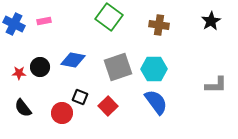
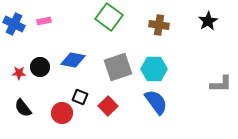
black star: moved 3 px left
gray L-shape: moved 5 px right, 1 px up
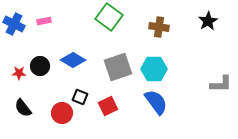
brown cross: moved 2 px down
blue diamond: rotated 20 degrees clockwise
black circle: moved 1 px up
red square: rotated 18 degrees clockwise
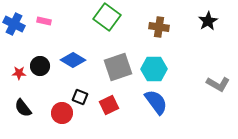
green square: moved 2 px left
pink rectangle: rotated 24 degrees clockwise
gray L-shape: moved 3 px left; rotated 30 degrees clockwise
red square: moved 1 px right, 1 px up
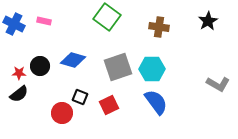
blue diamond: rotated 15 degrees counterclockwise
cyan hexagon: moved 2 px left
black semicircle: moved 4 px left, 14 px up; rotated 90 degrees counterclockwise
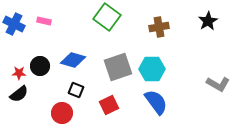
brown cross: rotated 18 degrees counterclockwise
black square: moved 4 px left, 7 px up
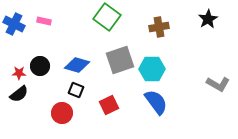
black star: moved 2 px up
blue diamond: moved 4 px right, 5 px down
gray square: moved 2 px right, 7 px up
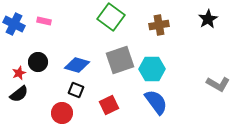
green square: moved 4 px right
brown cross: moved 2 px up
black circle: moved 2 px left, 4 px up
red star: rotated 24 degrees counterclockwise
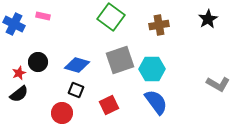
pink rectangle: moved 1 px left, 5 px up
